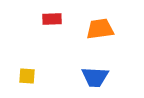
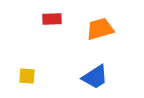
orange trapezoid: rotated 8 degrees counterclockwise
blue trapezoid: rotated 36 degrees counterclockwise
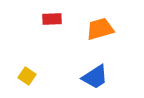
yellow square: rotated 30 degrees clockwise
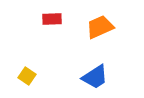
orange trapezoid: moved 2 px up; rotated 8 degrees counterclockwise
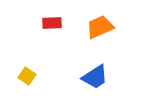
red rectangle: moved 4 px down
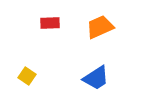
red rectangle: moved 2 px left
blue trapezoid: moved 1 px right, 1 px down
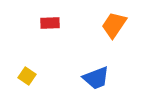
orange trapezoid: moved 14 px right, 2 px up; rotated 32 degrees counterclockwise
blue trapezoid: rotated 12 degrees clockwise
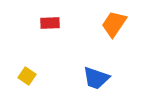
orange trapezoid: moved 1 px up
blue trapezoid: rotated 40 degrees clockwise
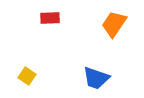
red rectangle: moved 5 px up
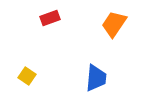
red rectangle: rotated 18 degrees counterclockwise
blue trapezoid: rotated 104 degrees counterclockwise
